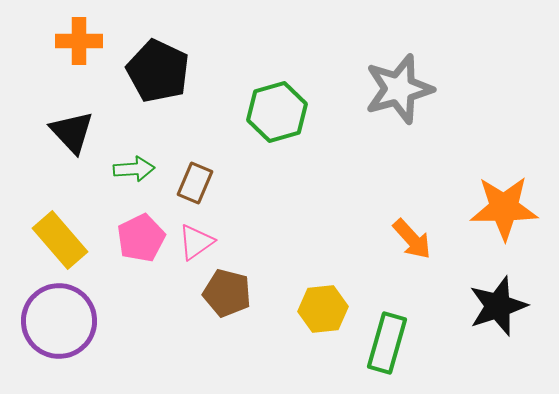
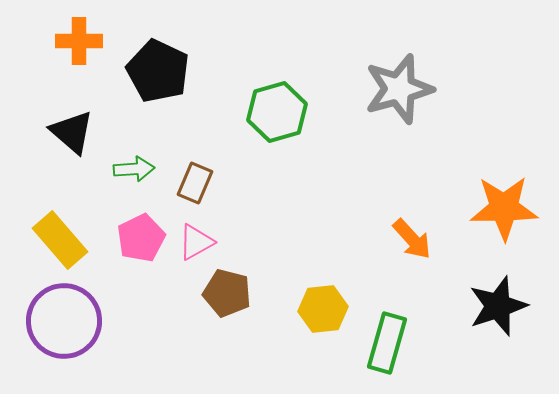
black triangle: rotated 6 degrees counterclockwise
pink triangle: rotated 6 degrees clockwise
purple circle: moved 5 px right
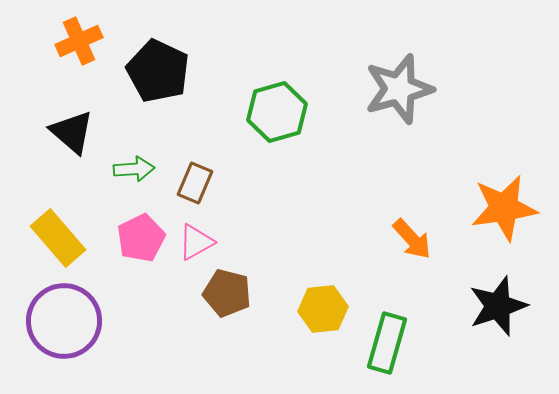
orange cross: rotated 24 degrees counterclockwise
orange star: rotated 8 degrees counterclockwise
yellow rectangle: moved 2 px left, 2 px up
